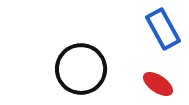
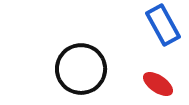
blue rectangle: moved 4 px up
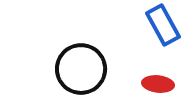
red ellipse: rotated 28 degrees counterclockwise
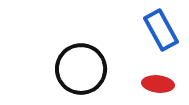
blue rectangle: moved 2 px left, 5 px down
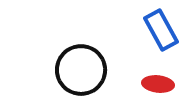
black circle: moved 1 px down
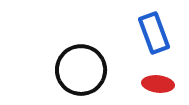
blue rectangle: moved 7 px left, 3 px down; rotated 9 degrees clockwise
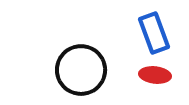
red ellipse: moved 3 px left, 9 px up
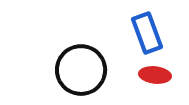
blue rectangle: moved 7 px left
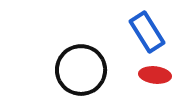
blue rectangle: moved 1 px up; rotated 12 degrees counterclockwise
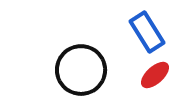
red ellipse: rotated 48 degrees counterclockwise
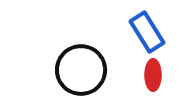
red ellipse: moved 2 px left; rotated 48 degrees counterclockwise
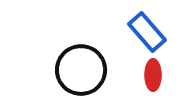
blue rectangle: rotated 9 degrees counterclockwise
